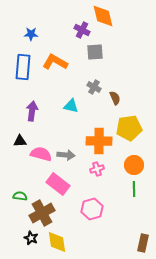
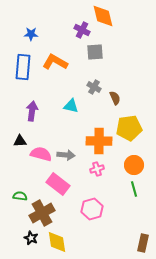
green line: rotated 14 degrees counterclockwise
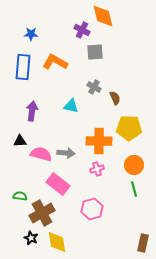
yellow pentagon: rotated 10 degrees clockwise
gray arrow: moved 2 px up
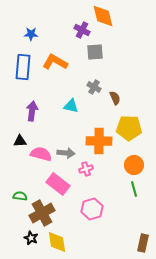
pink cross: moved 11 px left
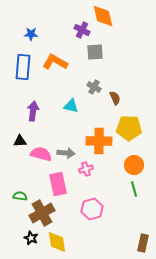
purple arrow: moved 1 px right
pink rectangle: rotated 40 degrees clockwise
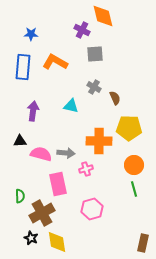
gray square: moved 2 px down
green semicircle: rotated 80 degrees clockwise
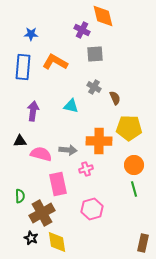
gray arrow: moved 2 px right, 3 px up
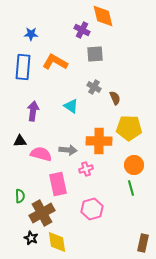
cyan triangle: rotated 21 degrees clockwise
green line: moved 3 px left, 1 px up
